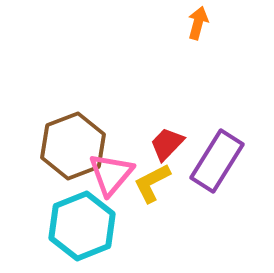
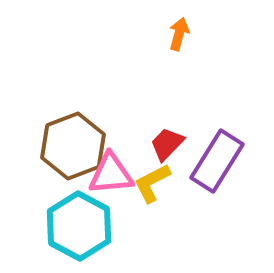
orange arrow: moved 19 px left, 11 px down
pink triangle: rotated 45 degrees clockwise
cyan hexagon: moved 3 px left; rotated 10 degrees counterclockwise
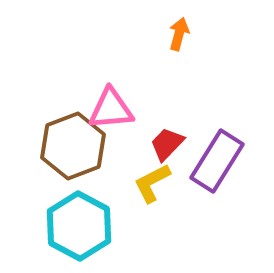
pink triangle: moved 65 px up
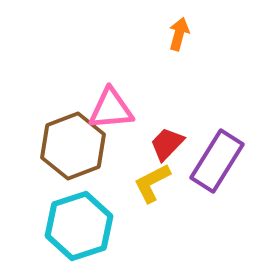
cyan hexagon: rotated 14 degrees clockwise
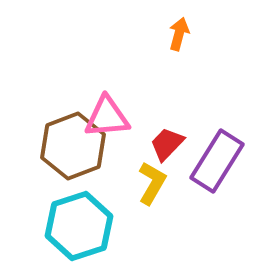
pink triangle: moved 4 px left, 8 px down
yellow L-shape: rotated 147 degrees clockwise
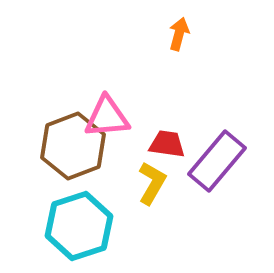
red trapezoid: rotated 54 degrees clockwise
purple rectangle: rotated 8 degrees clockwise
